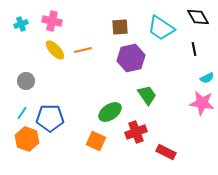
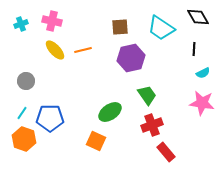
black line: rotated 16 degrees clockwise
cyan semicircle: moved 4 px left, 5 px up
red cross: moved 16 px right, 7 px up
orange hexagon: moved 3 px left
red rectangle: rotated 24 degrees clockwise
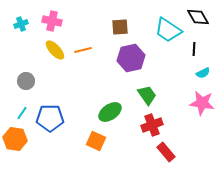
cyan trapezoid: moved 7 px right, 2 px down
orange hexagon: moved 9 px left; rotated 10 degrees counterclockwise
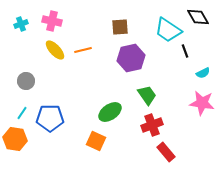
black line: moved 9 px left, 2 px down; rotated 24 degrees counterclockwise
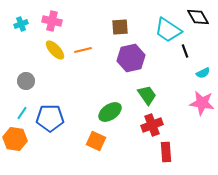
red rectangle: rotated 36 degrees clockwise
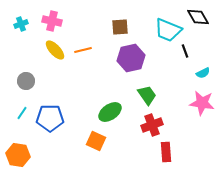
cyan trapezoid: rotated 12 degrees counterclockwise
orange hexagon: moved 3 px right, 16 px down
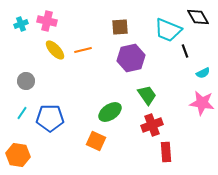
pink cross: moved 5 px left
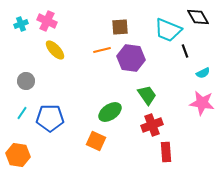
pink cross: rotated 12 degrees clockwise
orange line: moved 19 px right
purple hexagon: rotated 20 degrees clockwise
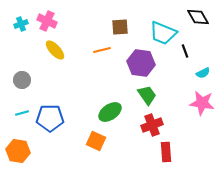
cyan trapezoid: moved 5 px left, 3 px down
purple hexagon: moved 10 px right, 5 px down
gray circle: moved 4 px left, 1 px up
cyan line: rotated 40 degrees clockwise
orange hexagon: moved 4 px up
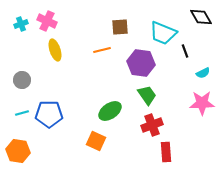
black diamond: moved 3 px right
yellow ellipse: rotated 25 degrees clockwise
pink star: rotated 10 degrees counterclockwise
green ellipse: moved 1 px up
blue pentagon: moved 1 px left, 4 px up
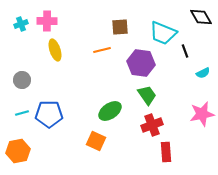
pink cross: rotated 24 degrees counterclockwise
pink star: moved 11 px down; rotated 10 degrees counterclockwise
orange hexagon: rotated 20 degrees counterclockwise
